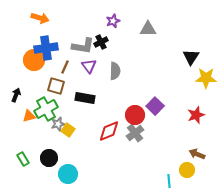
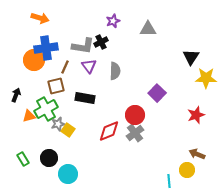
brown square: rotated 30 degrees counterclockwise
purple square: moved 2 px right, 13 px up
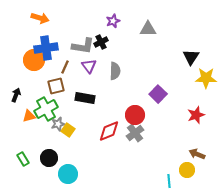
purple square: moved 1 px right, 1 px down
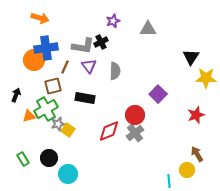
brown square: moved 3 px left
brown arrow: rotated 35 degrees clockwise
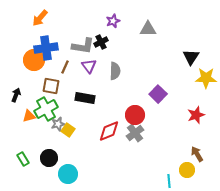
orange arrow: rotated 114 degrees clockwise
brown square: moved 2 px left; rotated 24 degrees clockwise
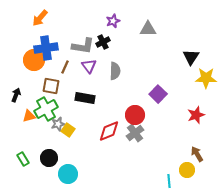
black cross: moved 2 px right
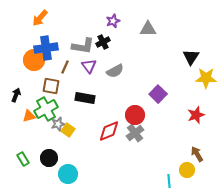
gray semicircle: rotated 60 degrees clockwise
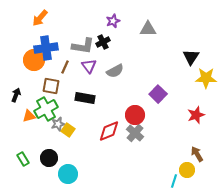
gray cross: rotated 12 degrees counterclockwise
cyan line: moved 5 px right; rotated 24 degrees clockwise
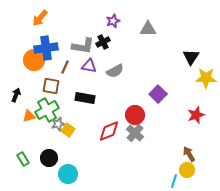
purple triangle: rotated 42 degrees counterclockwise
green cross: moved 1 px right, 1 px down
brown arrow: moved 8 px left
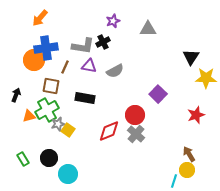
gray cross: moved 1 px right, 1 px down
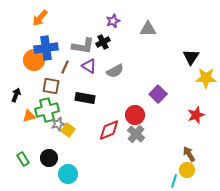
purple triangle: rotated 21 degrees clockwise
green cross: rotated 15 degrees clockwise
red diamond: moved 1 px up
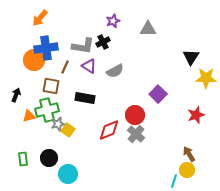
green rectangle: rotated 24 degrees clockwise
